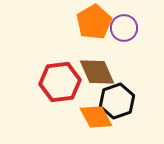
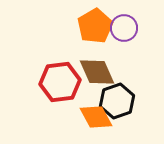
orange pentagon: moved 1 px right, 4 px down
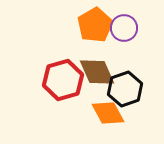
orange pentagon: moved 1 px up
red hexagon: moved 3 px right, 2 px up; rotated 9 degrees counterclockwise
black hexagon: moved 8 px right, 12 px up
orange diamond: moved 12 px right, 4 px up
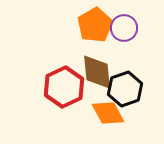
brown diamond: rotated 18 degrees clockwise
red hexagon: moved 1 px right, 7 px down; rotated 9 degrees counterclockwise
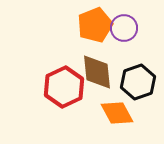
orange pentagon: rotated 8 degrees clockwise
black hexagon: moved 13 px right, 7 px up
orange diamond: moved 9 px right
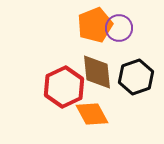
purple circle: moved 5 px left
black hexagon: moved 2 px left, 5 px up
orange diamond: moved 25 px left, 1 px down
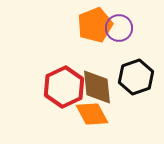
brown diamond: moved 15 px down
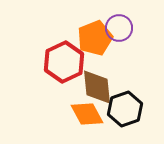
orange pentagon: moved 13 px down
black hexagon: moved 11 px left, 32 px down
red hexagon: moved 25 px up
orange diamond: moved 5 px left
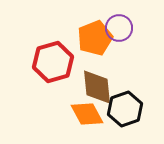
red hexagon: moved 11 px left; rotated 9 degrees clockwise
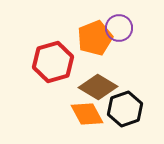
brown diamond: moved 1 px right; rotated 54 degrees counterclockwise
